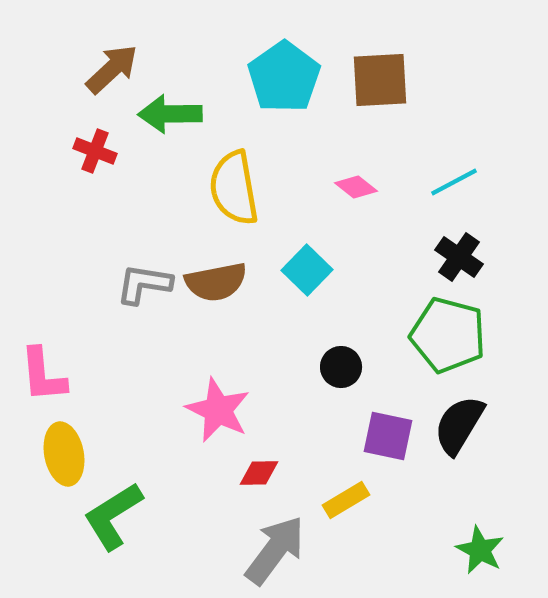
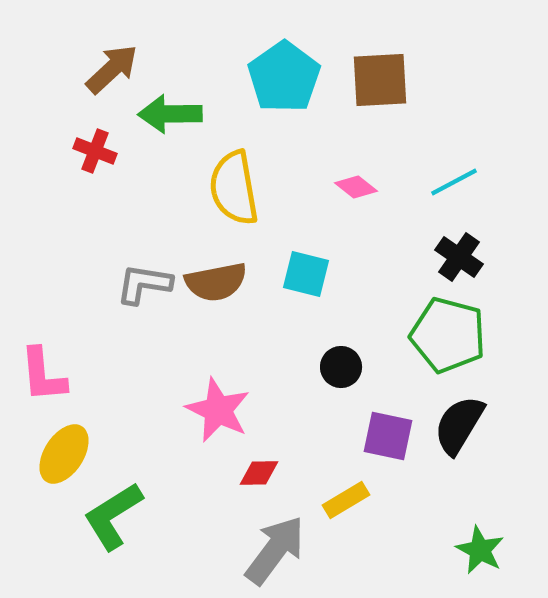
cyan square: moved 1 px left, 4 px down; rotated 30 degrees counterclockwise
yellow ellipse: rotated 44 degrees clockwise
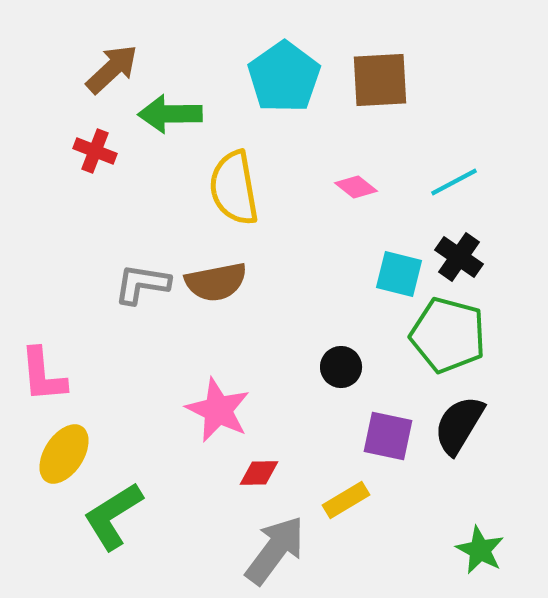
cyan square: moved 93 px right
gray L-shape: moved 2 px left
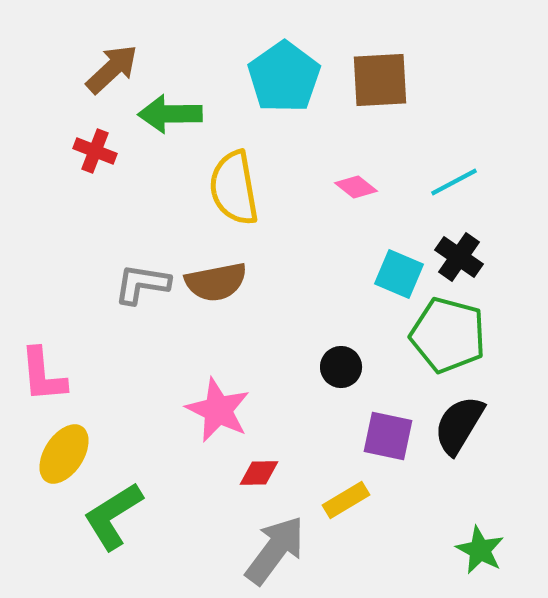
cyan square: rotated 9 degrees clockwise
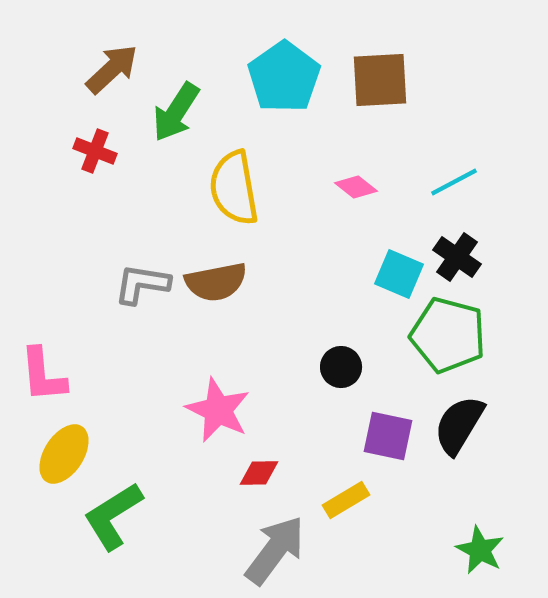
green arrow: moved 6 px right, 2 px up; rotated 56 degrees counterclockwise
black cross: moved 2 px left
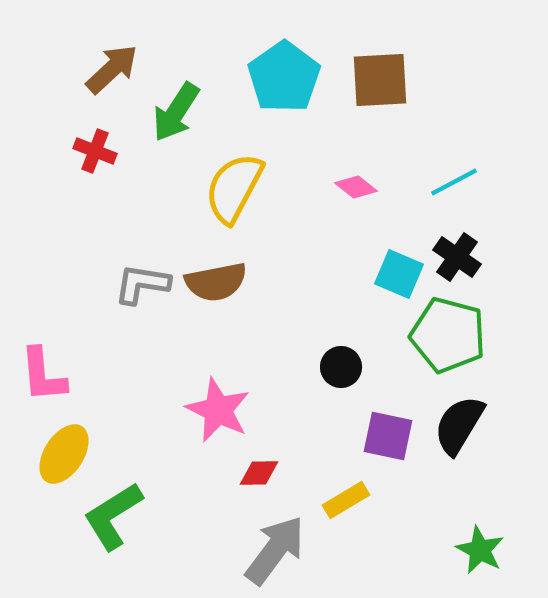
yellow semicircle: rotated 38 degrees clockwise
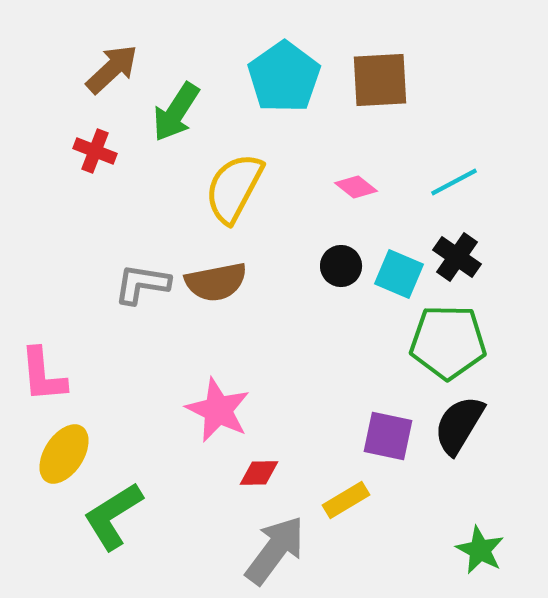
green pentagon: moved 7 px down; rotated 14 degrees counterclockwise
black circle: moved 101 px up
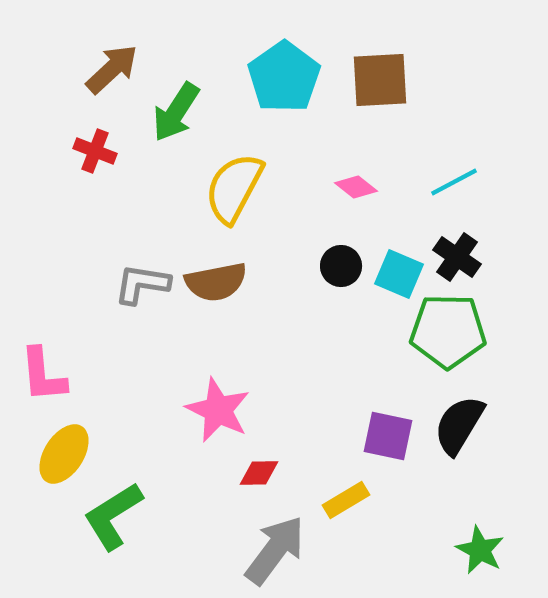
green pentagon: moved 11 px up
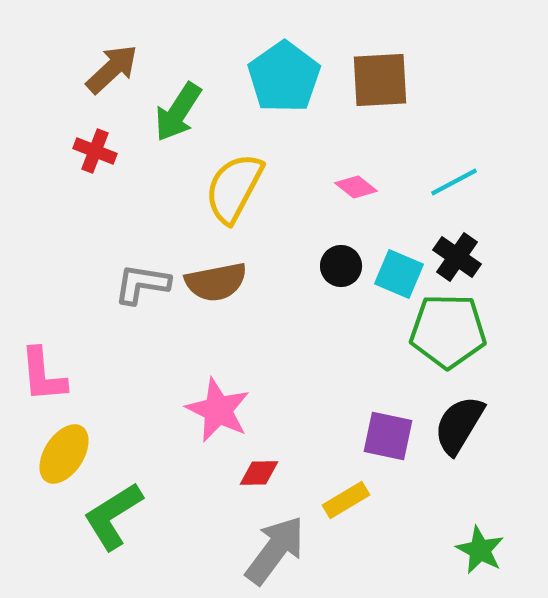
green arrow: moved 2 px right
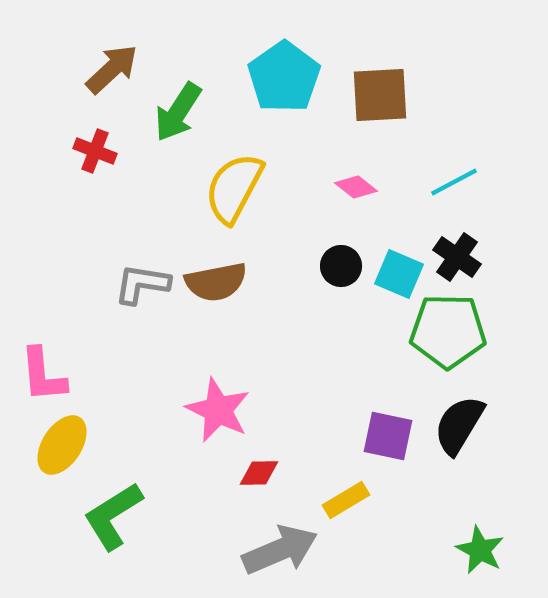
brown square: moved 15 px down
yellow ellipse: moved 2 px left, 9 px up
gray arrow: moved 5 px right; rotated 30 degrees clockwise
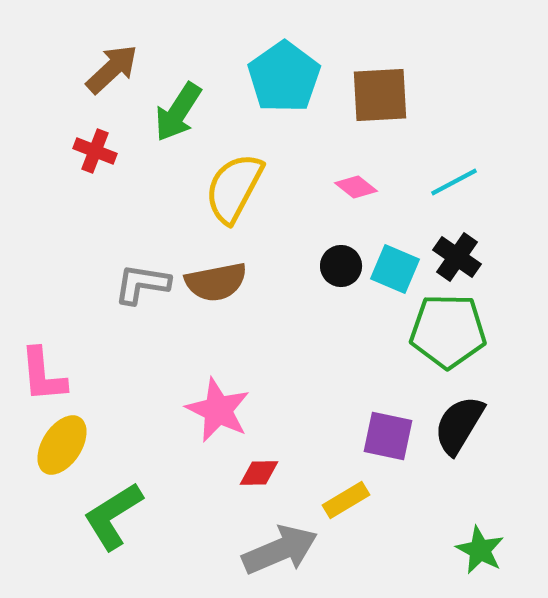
cyan square: moved 4 px left, 5 px up
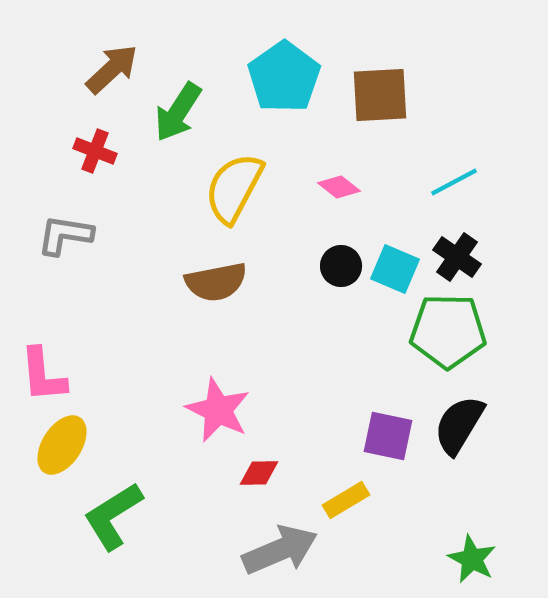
pink diamond: moved 17 px left
gray L-shape: moved 77 px left, 49 px up
green star: moved 8 px left, 9 px down
